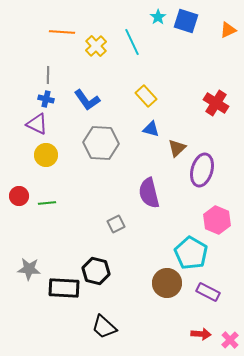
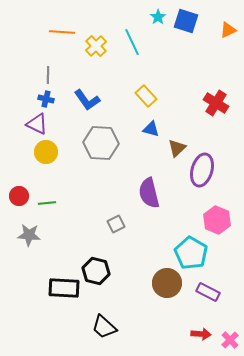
yellow circle: moved 3 px up
gray star: moved 34 px up
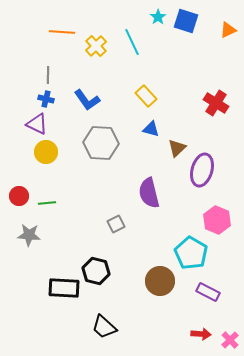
brown circle: moved 7 px left, 2 px up
